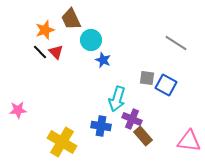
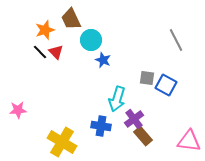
gray line: moved 3 px up; rotated 30 degrees clockwise
purple cross: moved 2 px right; rotated 30 degrees clockwise
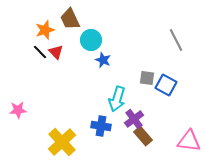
brown trapezoid: moved 1 px left
yellow cross: rotated 16 degrees clockwise
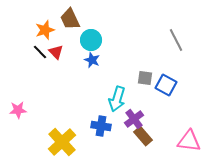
blue star: moved 11 px left
gray square: moved 2 px left
